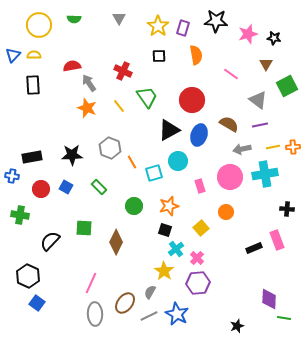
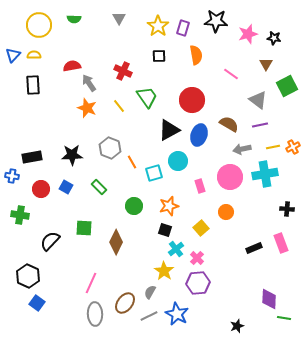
orange cross at (293, 147): rotated 24 degrees counterclockwise
pink rectangle at (277, 240): moved 4 px right, 3 px down
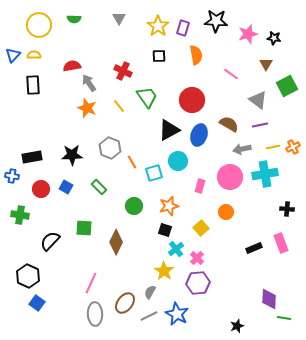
pink rectangle at (200, 186): rotated 32 degrees clockwise
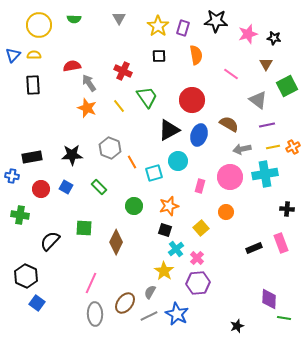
purple line at (260, 125): moved 7 px right
black hexagon at (28, 276): moved 2 px left
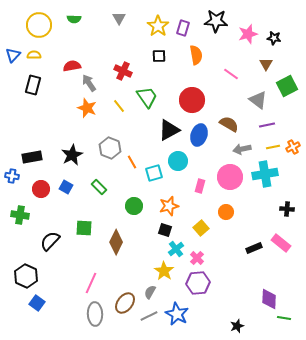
black rectangle at (33, 85): rotated 18 degrees clockwise
black star at (72, 155): rotated 25 degrees counterclockwise
pink rectangle at (281, 243): rotated 30 degrees counterclockwise
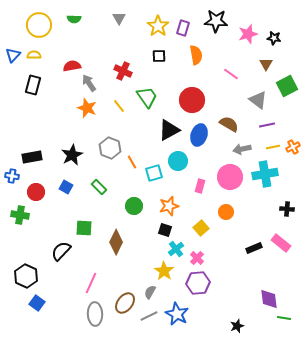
red circle at (41, 189): moved 5 px left, 3 px down
black semicircle at (50, 241): moved 11 px right, 10 px down
purple diamond at (269, 299): rotated 10 degrees counterclockwise
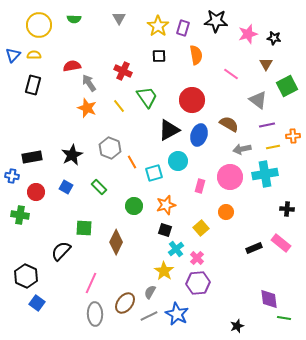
orange cross at (293, 147): moved 11 px up; rotated 24 degrees clockwise
orange star at (169, 206): moved 3 px left, 1 px up
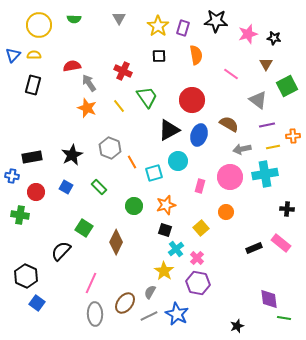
green square at (84, 228): rotated 30 degrees clockwise
purple hexagon at (198, 283): rotated 15 degrees clockwise
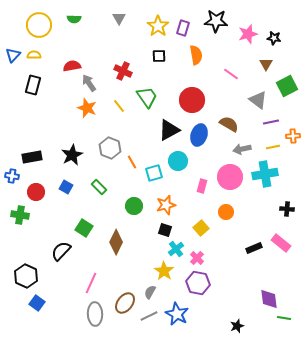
purple line at (267, 125): moved 4 px right, 3 px up
pink rectangle at (200, 186): moved 2 px right
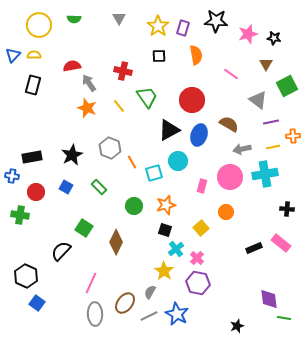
red cross at (123, 71): rotated 12 degrees counterclockwise
